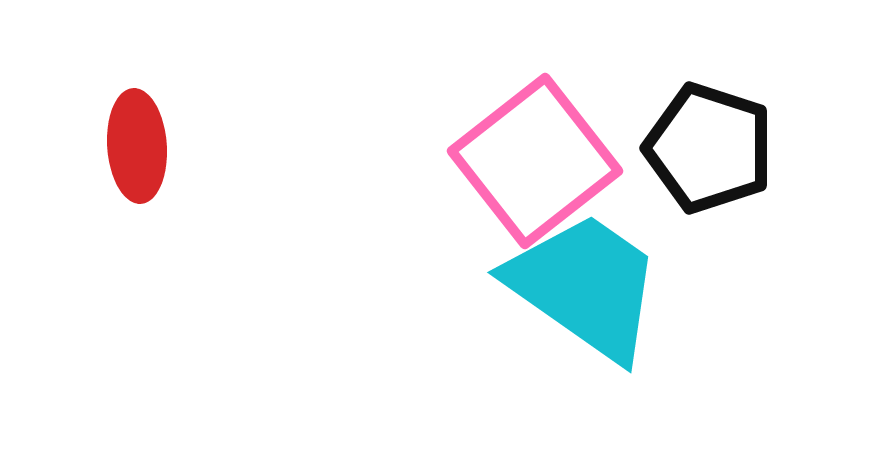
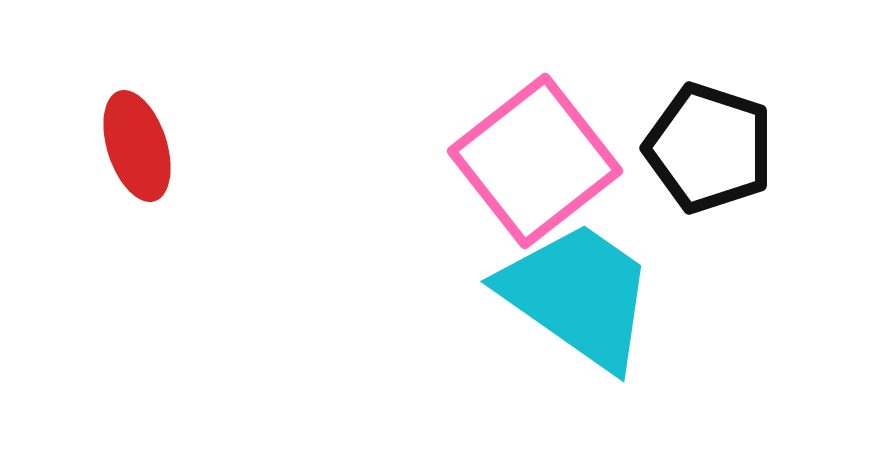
red ellipse: rotated 14 degrees counterclockwise
cyan trapezoid: moved 7 px left, 9 px down
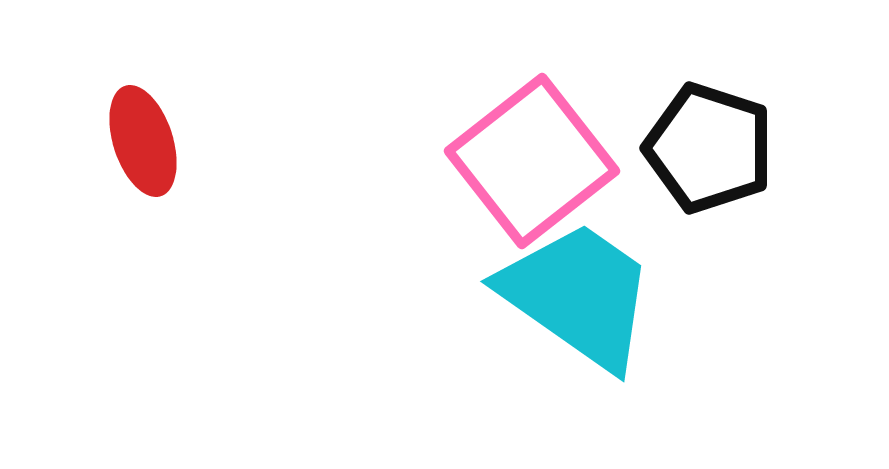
red ellipse: moved 6 px right, 5 px up
pink square: moved 3 px left
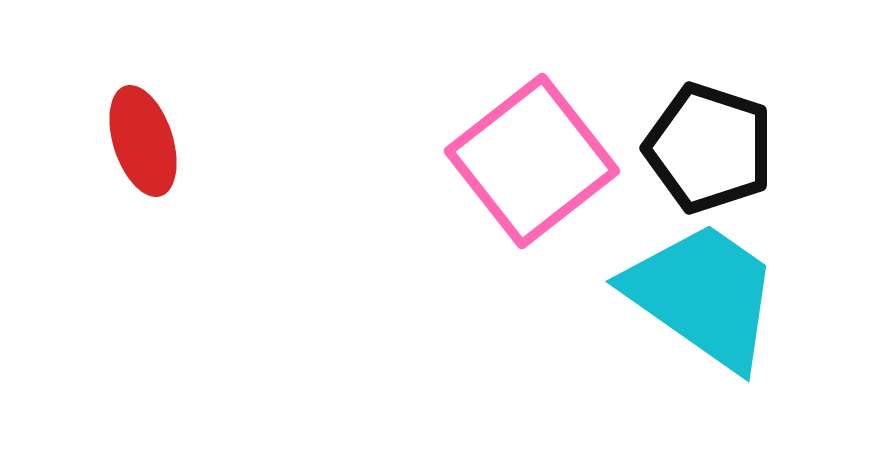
cyan trapezoid: moved 125 px right
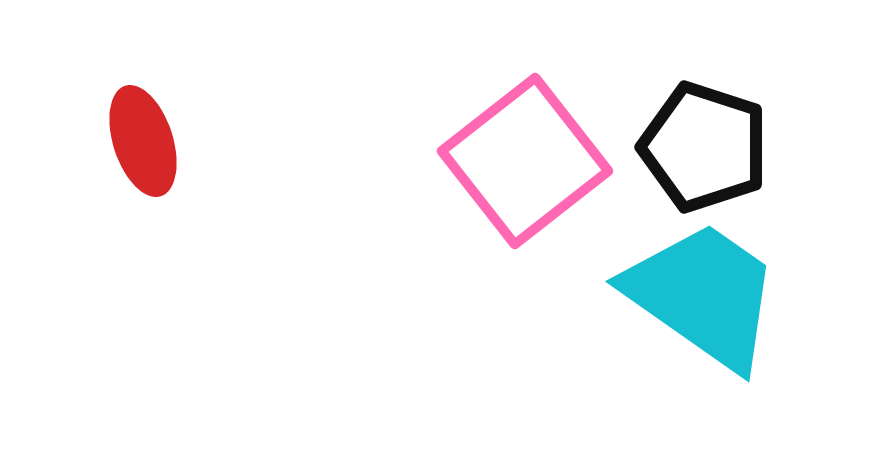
black pentagon: moved 5 px left, 1 px up
pink square: moved 7 px left
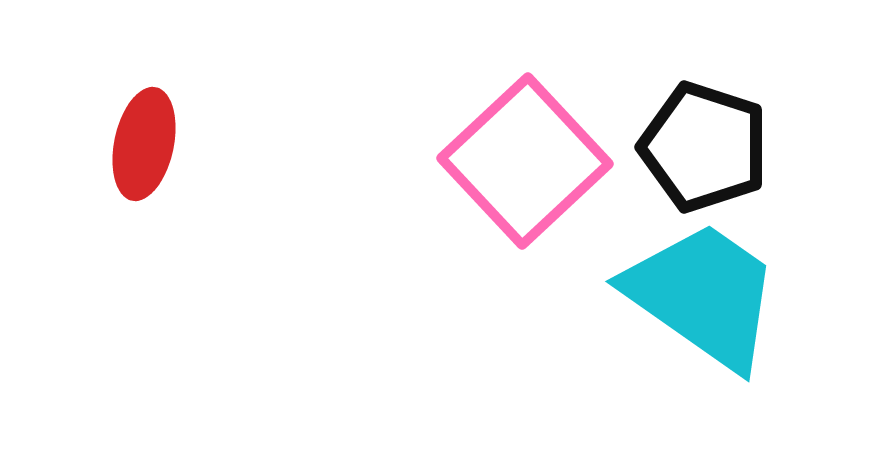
red ellipse: moved 1 px right, 3 px down; rotated 30 degrees clockwise
pink square: rotated 5 degrees counterclockwise
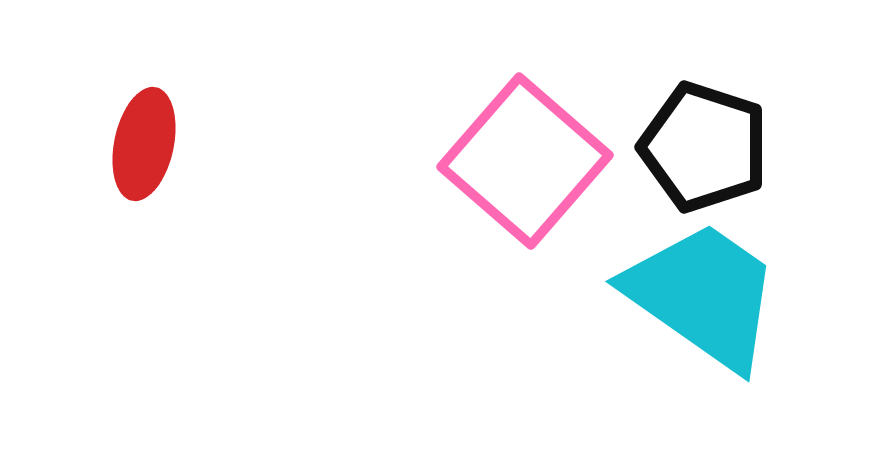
pink square: rotated 6 degrees counterclockwise
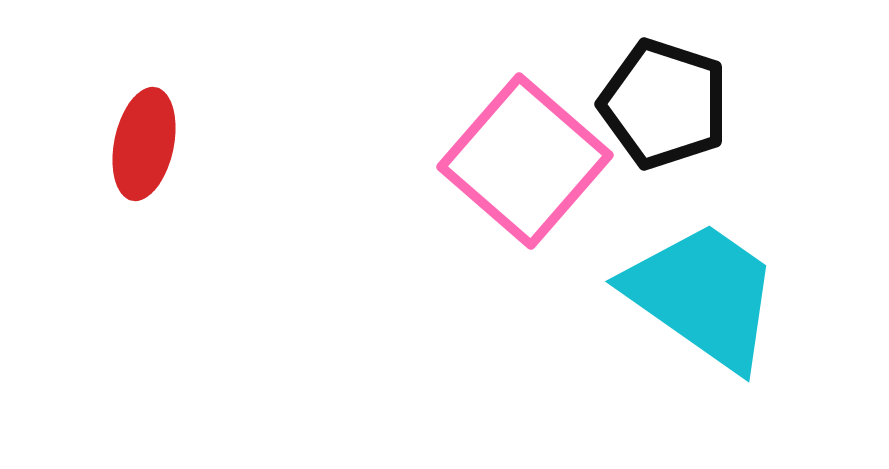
black pentagon: moved 40 px left, 43 px up
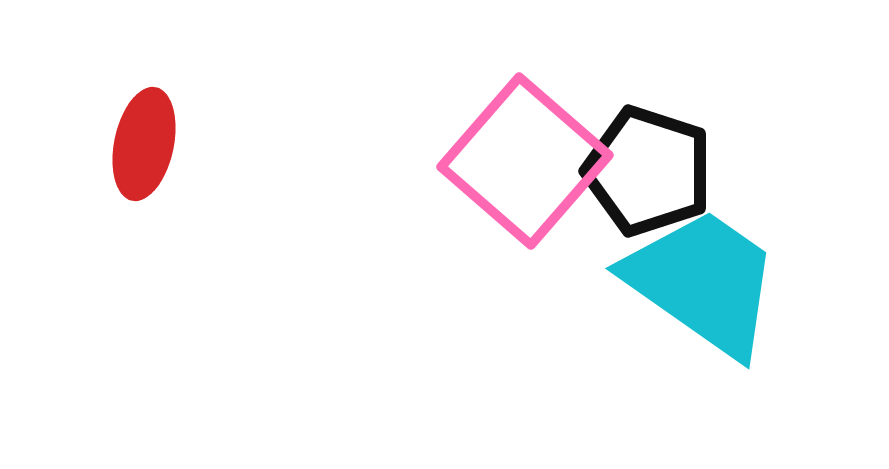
black pentagon: moved 16 px left, 67 px down
cyan trapezoid: moved 13 px up
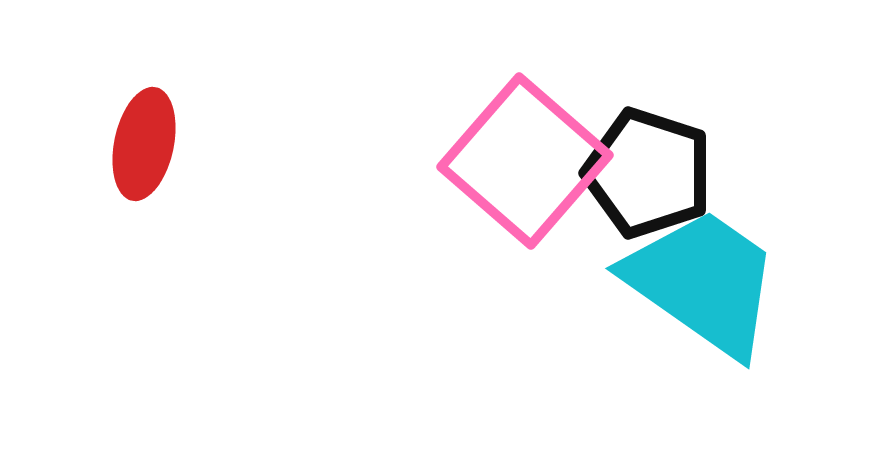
black pentagon: moved 2 px down
